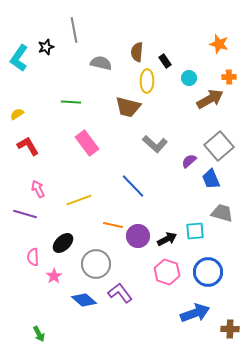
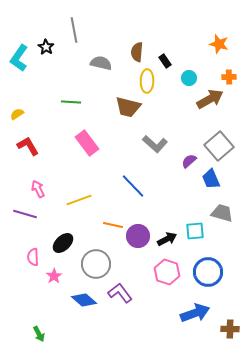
black star: rotated 21 degrees counterclockwise
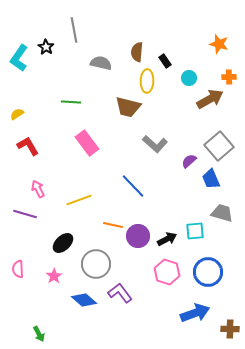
pink semicircle: moved 15 px left, 12 px down
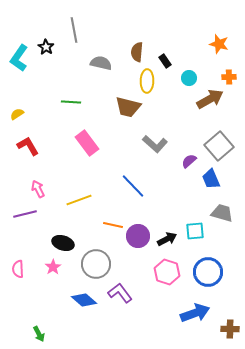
purple line: rotated 30 degrees counterclockwise
black ellipse: rotated 60 degrees clockwise
pink star: moved 1 px left, 9 px up
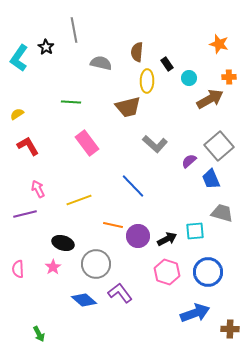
black rectangle: moved 2 px right, 3 px down
brown trapezoid: rotated 28 degrees counterclockwise
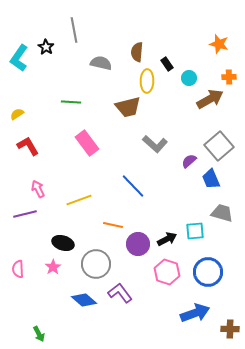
purple circle: moved 8 px down
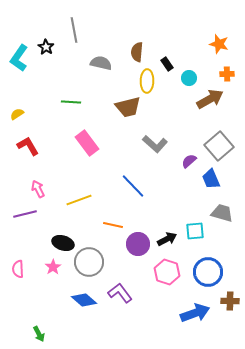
orange cross: moved 2 px left, 3 px up
gray circle: moved 7 px left, 2 px up
brown cross: moved 28 px up
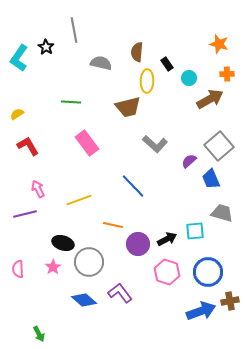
brown cross: rotated 12 degrees counterclockwise
blue arrow: moved 6 px right, 2 px up
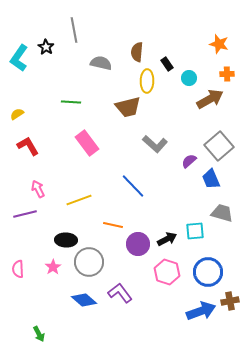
black ellipse: moved 3 px right, 3 px up; rotated 15 degrees counterclockwise
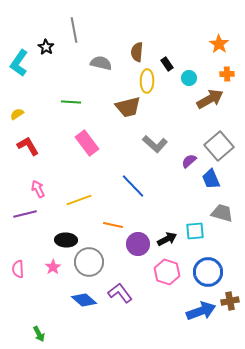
orange star: rotated 18 degrees clockwise
cyan L-shape: moved 5 px down
